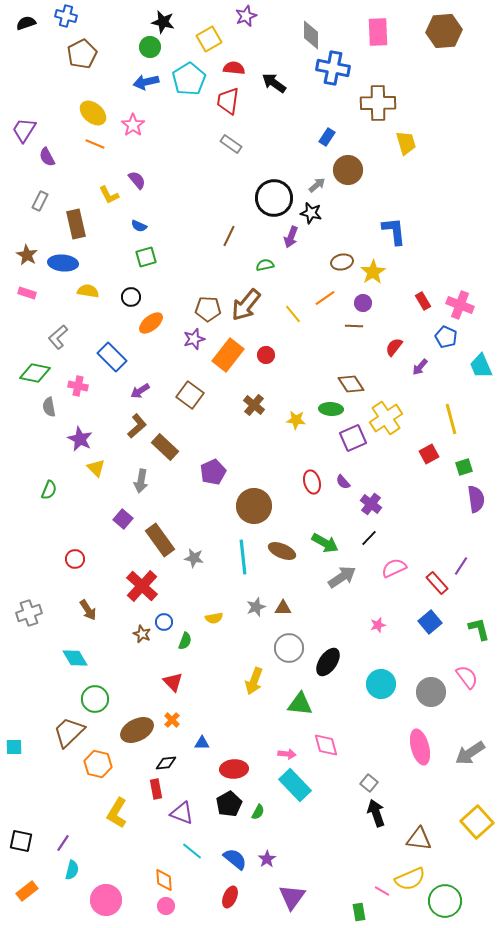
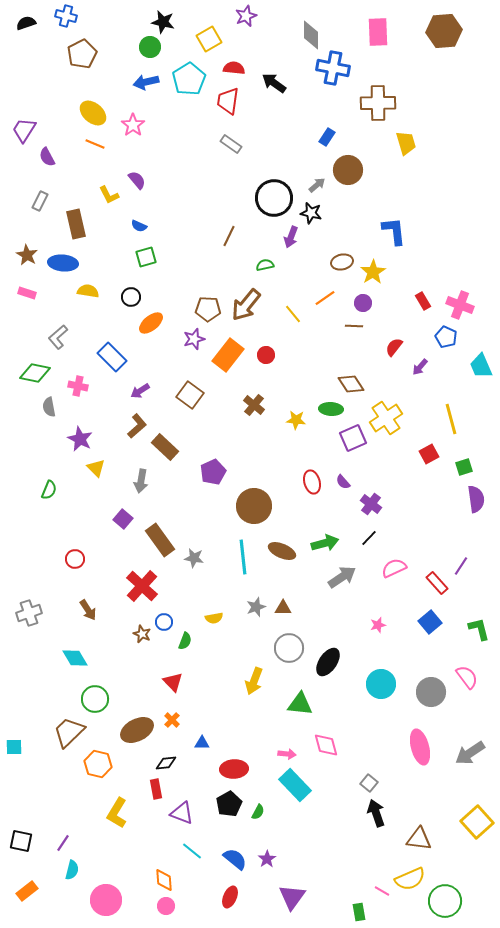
green arrow at (325, 543): rotated 44 degrees counterclockwise
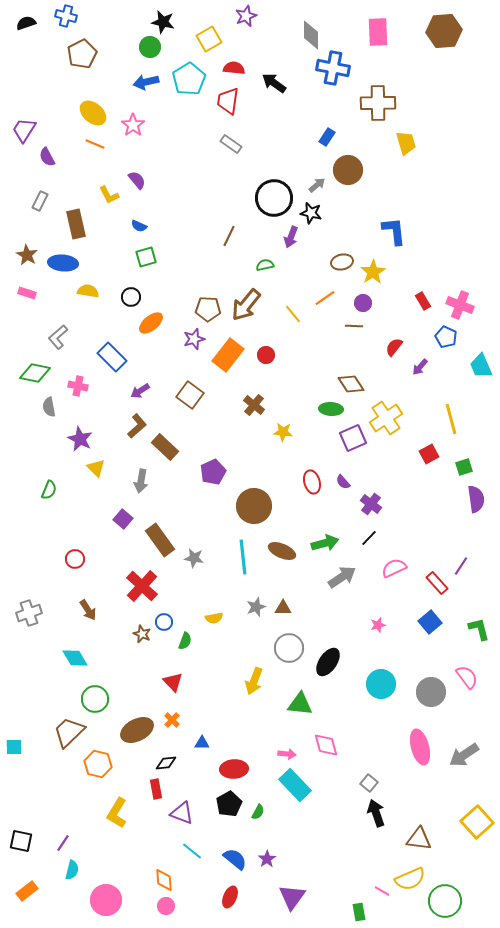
yellow star at (296, 420): moved 13 px left, 12 px down
gray arrow at (470, 753): moved 6 px left, 2 px down
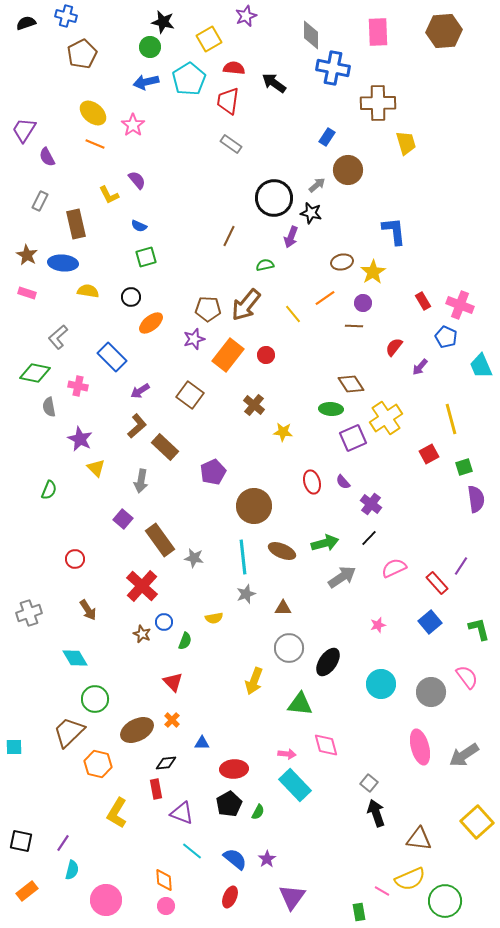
gray star at (256, 607): moved 10 px left, 13 px up
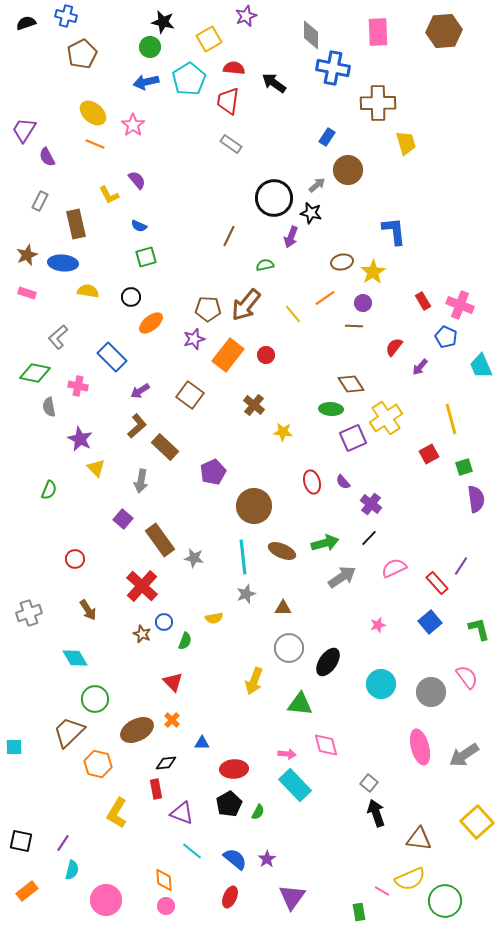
brown star at (27, 255): rotated 20 degrees clockwise
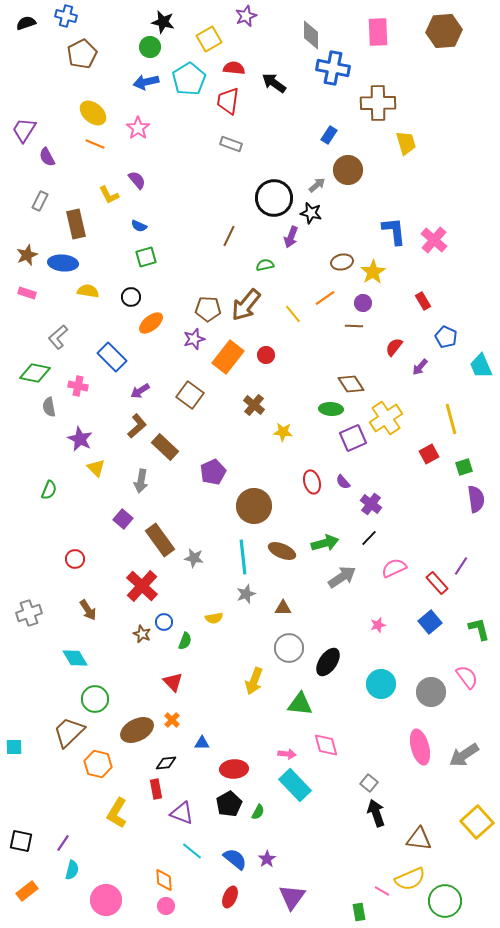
pink star at (133, 125): moved 5 px right, 3 px down
blue rectangle at (327, 137): moved 2 px right, 2 px up
gray rectangle at (231, 144): rotated 15 degrees counterclockwise
pink cross at (460, 305): moved 26 px left, 65 px up; rotated 20 degrees clockwise
orange rectangle at (228, 355): moved 2 px down
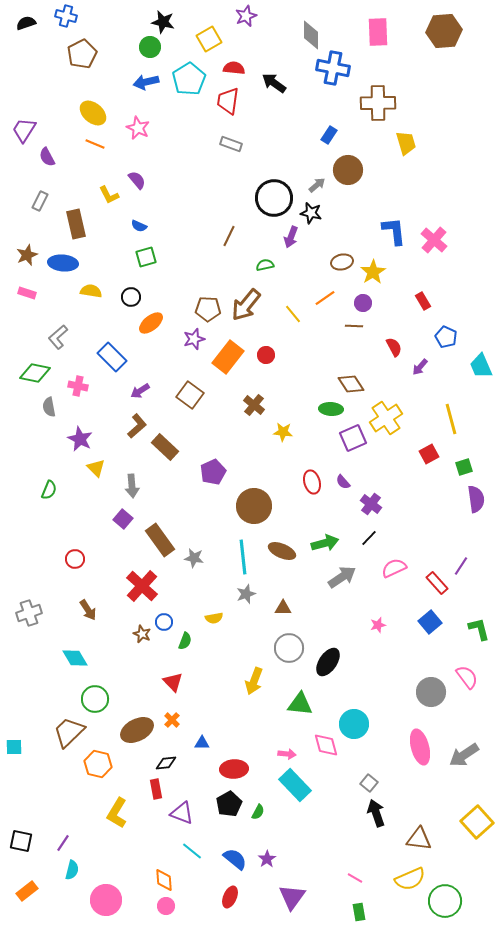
pink star at (138, 128): rotated 10 degrees counterclockwise
yellow semicircle at (88, 291): moved 3 px right
red semicircle at (394, 347): rotated 114 degrees clockwise
gray arrow at (141, 481): moved 9 px left, 5 px down; rotated 15 degrees counterclockwise
cyan circle at (381, 684): moved 27 px left, 40 px down
pink line at (382, 891): moved 27 px left, 13 px up
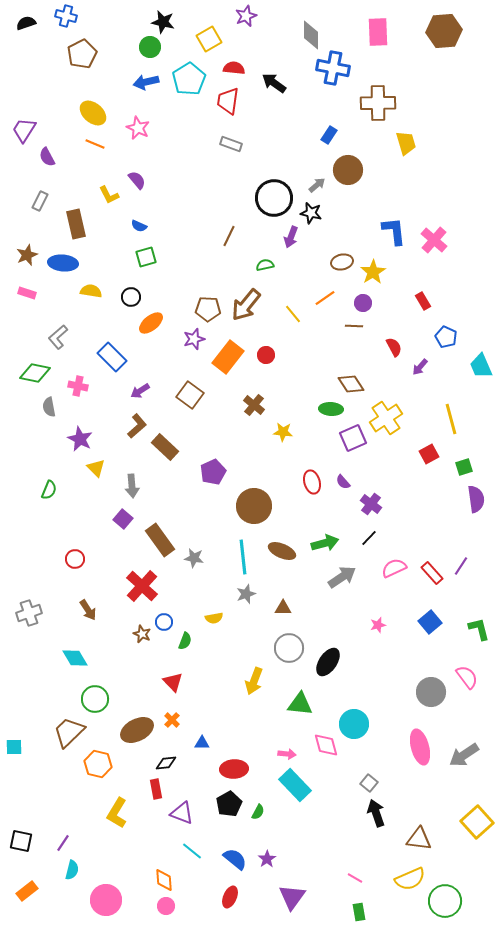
red rectangle at (437, 583): moved 5 px left, 10 px up
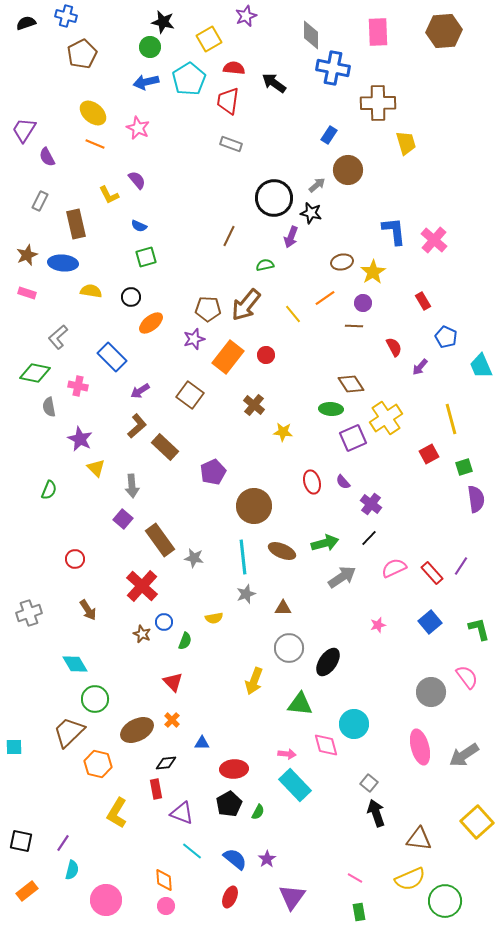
cyan diamond at (75, 658): moved 6 px down
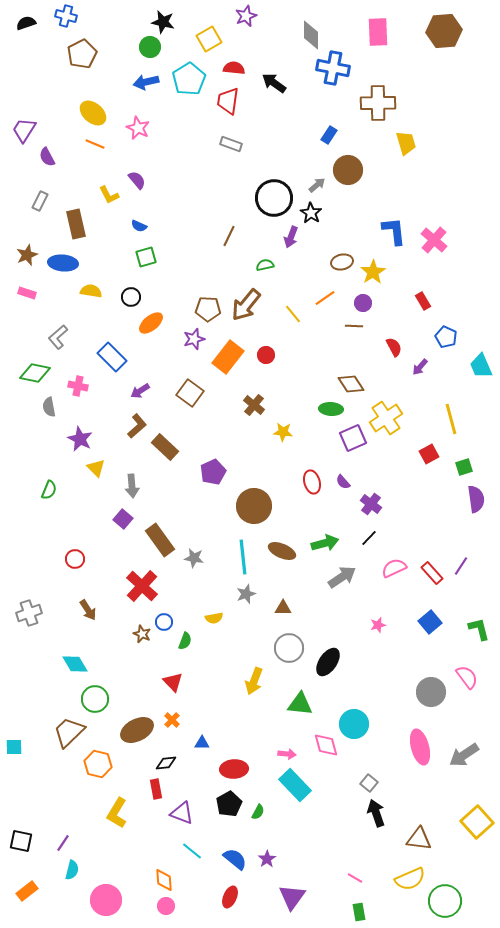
black star at (311, 213): rotated 20 degrees clockwise
brown square at (190, 395): moved 2 px up
